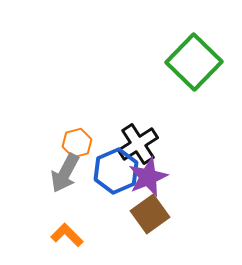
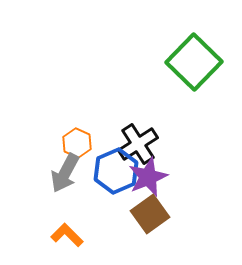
orange hexagon: rotated 20 degrees counterclockwise
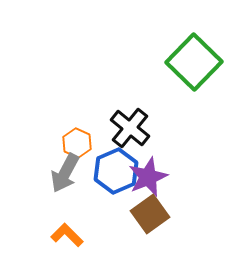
black cross: moved 8 px left, 16 px up; rotated 18 degrees counterclockwise
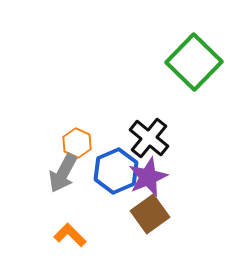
black cross: moved 19 px right, 10 px down
gray arrow: moved 2 px left
orange L-shape: moved 3 px right
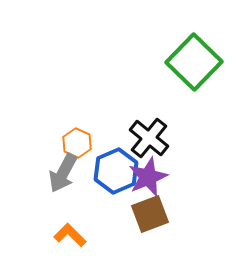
brown square: rotated 15 degrees clockwise
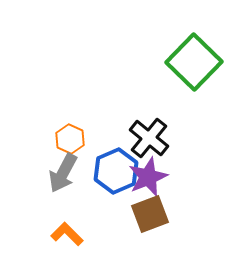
orange hexagon: moved 7 px left, 4 px up
orange L-shape: moved 3 px left, 1 px up
